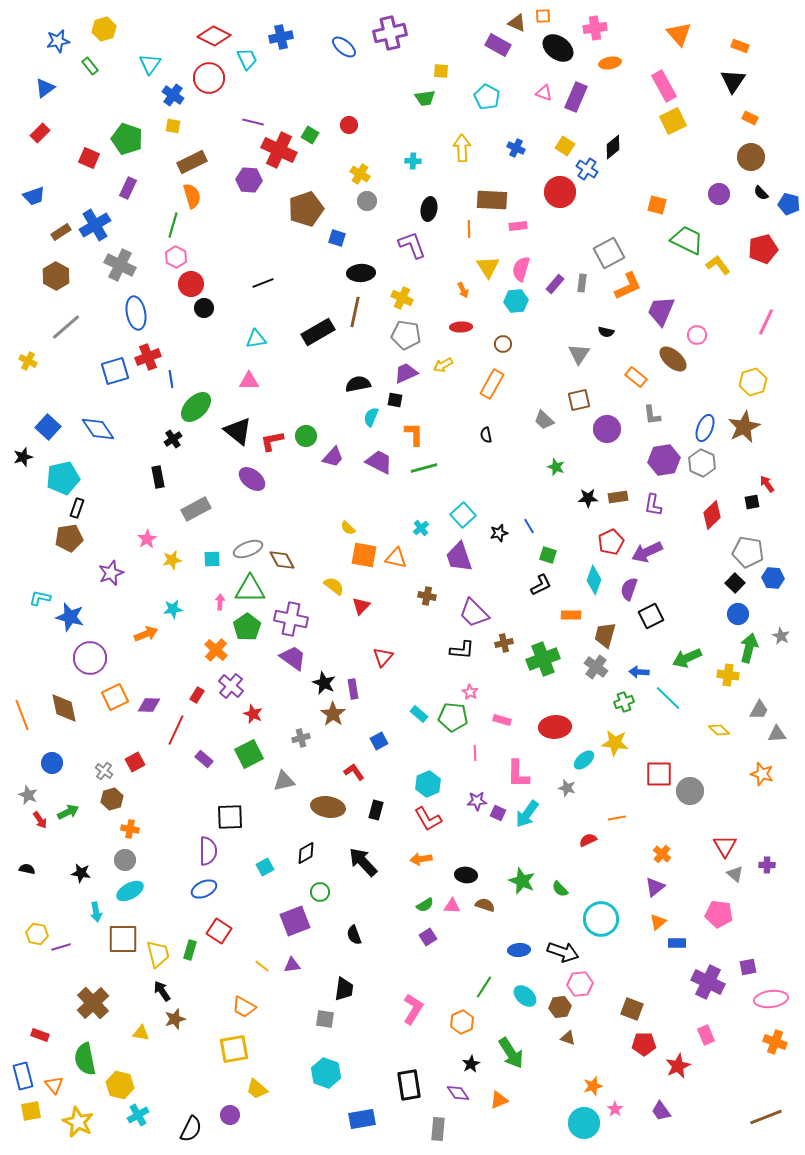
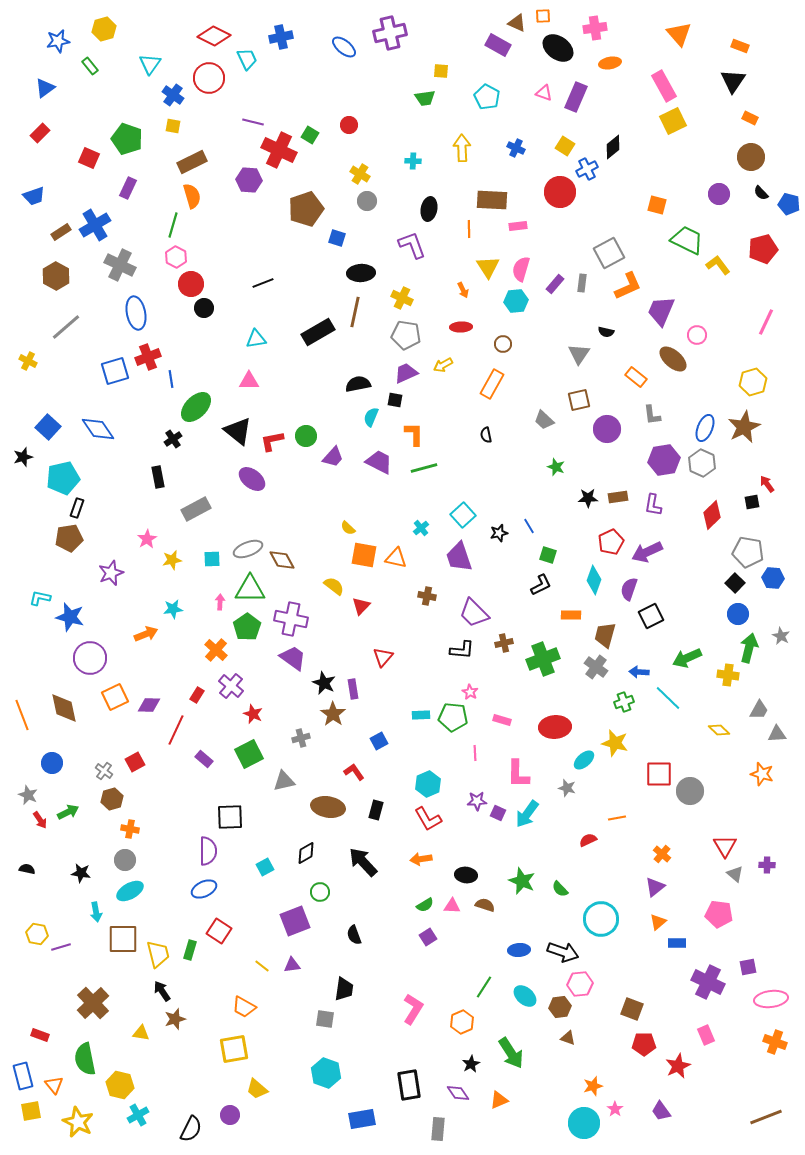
blue cross at (587, 169): rotated 30 degrees clockwise
cyan rectangle at (419, 714): moved 2 px right, 1 px down; rotated 42 degrees counterclockwise
yellow star at (615, 743): rotated 8 degrees clockwise
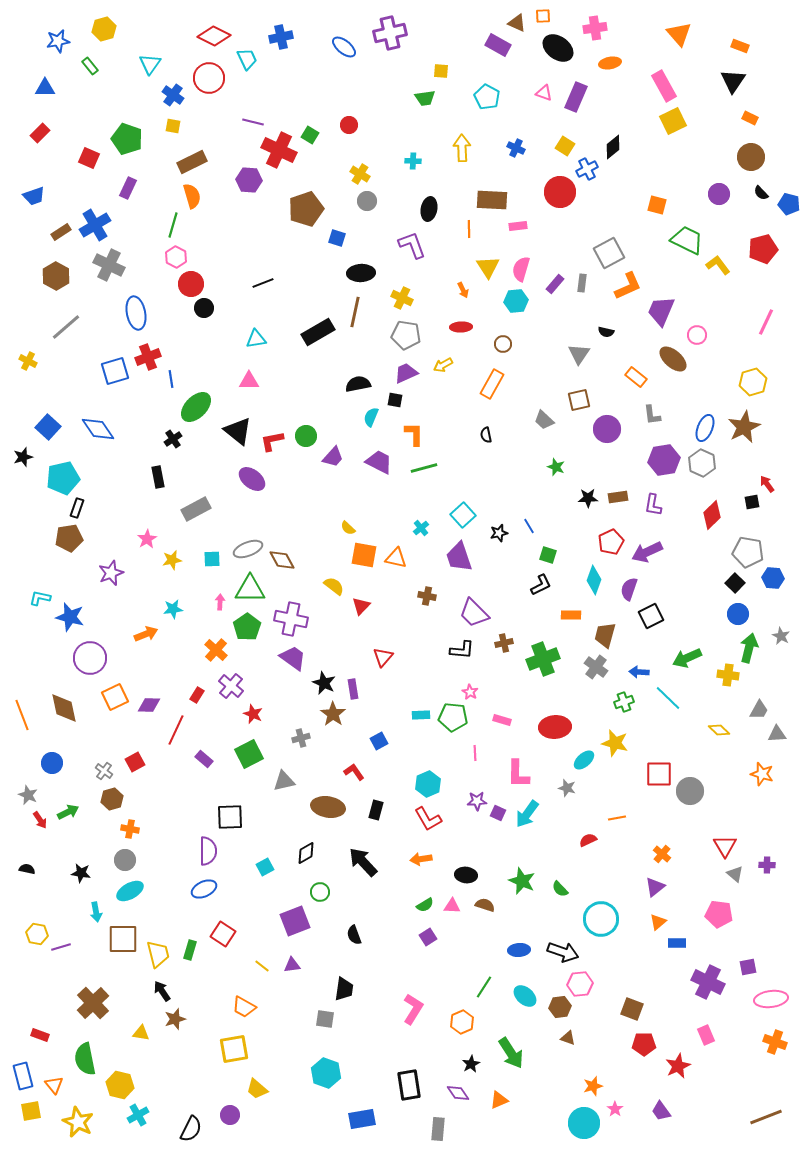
blue triangle at (45, 88): rotated 35 degrees clockwise
gray cross at (120, 265): moved 11 px left
red square at (219, 931): moved 4 px right, 3 px down
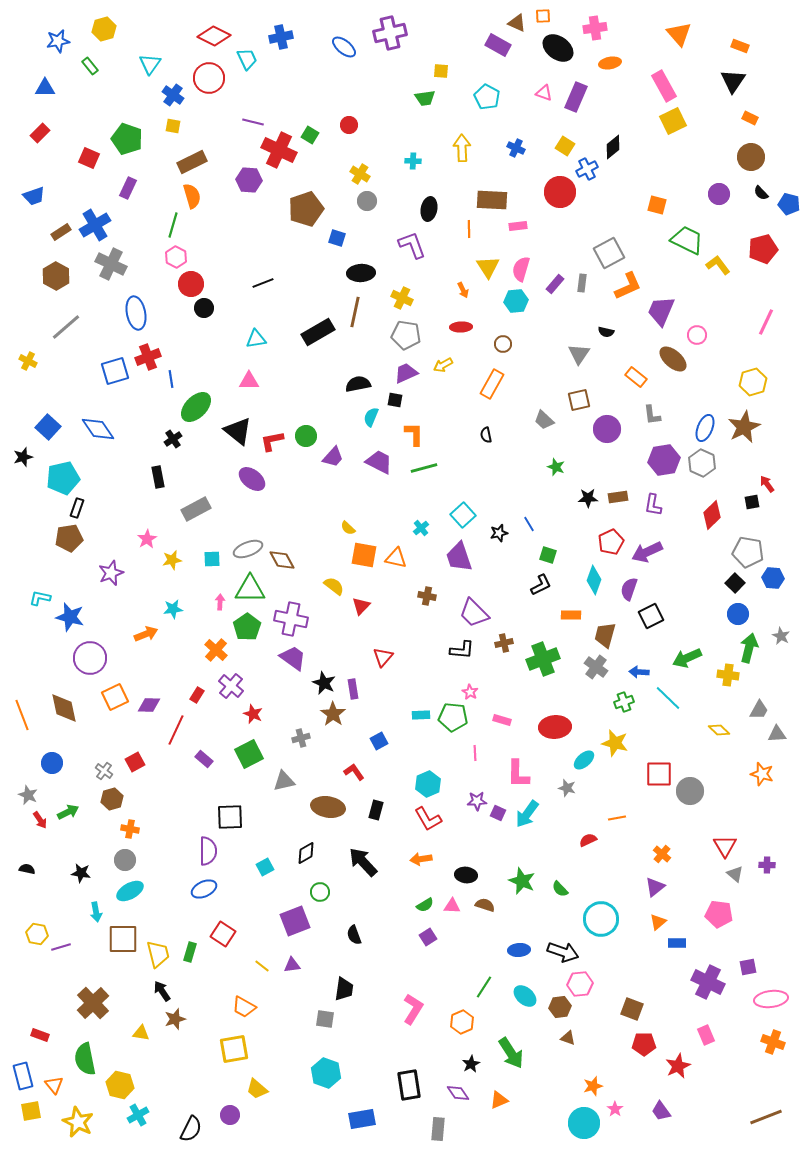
gray cross at (109, 265): moved 2 px right, 1 px up
blue line at (529, 526): moved 2 px up
green rectangle at (190, 950): moved 2 px down
orange cross at (775, 1042): moved 2 px left
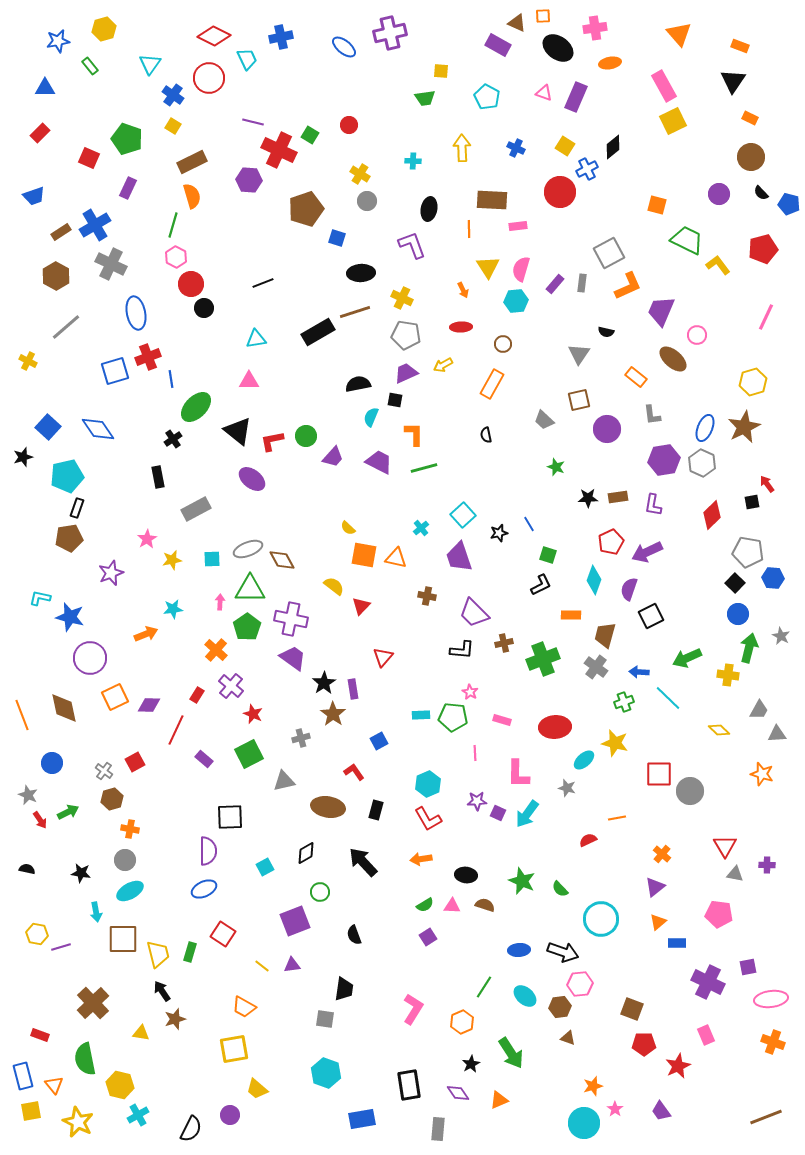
yellow square at (173, 126): rotated 21 degrees clockwise
brown line at (355, 312): rotated 60 degrees clockwise
pink line at (766, 322): moved 5 px up
cyan pentagon at (63, 478): moved 4 px right, 2 px up
black star at (324, 683): rotated 15 degrees clockwise
gray triangle at (735, 874): rotated 30 degrees counterclockwise
